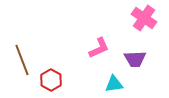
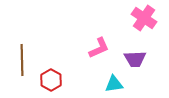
brown line: rotated 20 degrees clockwise
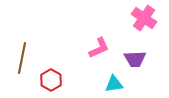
brown line: moved 2 px up; rotated 12 degrees clockwise
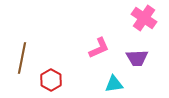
purple trapezoid: moved 2 px right, 1 px up
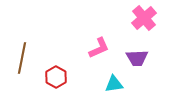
pink cross: rotated 15 degrees clockwise
red hexagon: moved 5 px right, 3 px up
